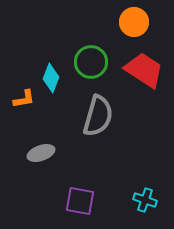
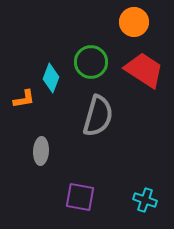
gray ellipse: moved 2 px up; rotated 68 degrees counterclockwise
purple square: moved 4 px up
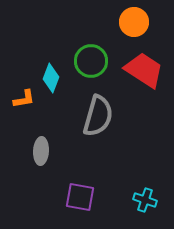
green circle: moved 1 px up
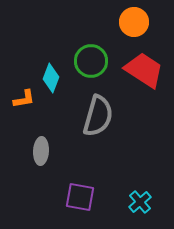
cyan cross: moved 5 px left, 2 px down; rotated 30 degrees clockwise
